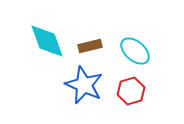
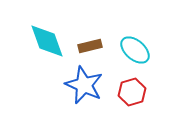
cyan ellipse: moved 1 px up
red hexagon: moved 1 px right, 1 px down
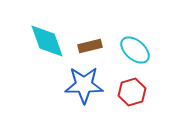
blue star: rotated 24 degrees counterclockwise
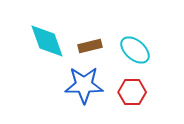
red hexagon: rotated 16 degrees clockwise
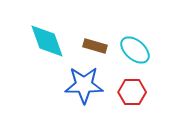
brown rectangle: moved 5 px right; rotated 30 degrees clockwise
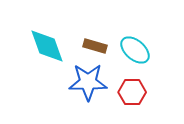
cyan diamond: moved 5 px down
blue star: moved 4 px right, 3 px up
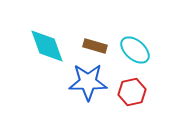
red hexagon: rotated 12 degrees counterclockwise
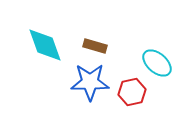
cyan diamond: moved 2 px left, 1 px up
cyan ellipse: moved 22 px right, 13 px down
blue star: moved 2 px right
